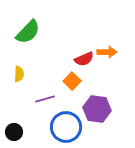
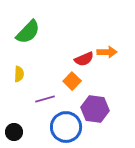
purple hexagon: moved 2 px left
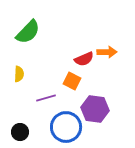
orange square: rotated 18 degrees counterclockwise
purple line: moved 1 px right, 1 px up
black circle: moved 6 px right
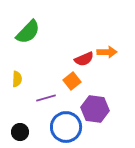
yellow semicircle: moved 2 px left, 5 px down
orange square: rotated 24 degrees clockwise
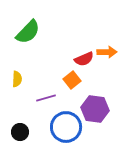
orange square: moved 1 px up
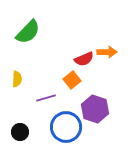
purple hexagon: rotated 12 degrees clockwise
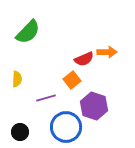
purple hexagon: moved 1 px left, 3 px up
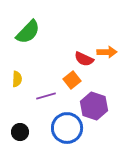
red semicircle: rotated 48 degrees clockwise
purple line: moved 2 px up
blue circle: moved 1 px right, 1 px down
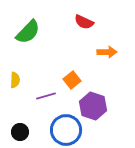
red semicircle: moved 37 px up
yellow semicircle: moved 2 px left, 1 px down
purple hexagon: moved 1 px left
blue circle: moved 1 px left, 2 px down
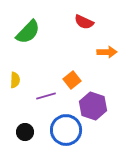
black circle: moved 5 px right
